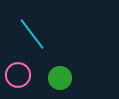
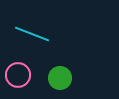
cyan line: rotated 32 degrees counterclockwise
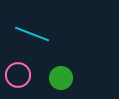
green circle: moved 1 px right
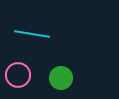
cyan line: rotated 12 degrees counterclockwise
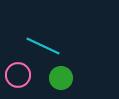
cyan line: moved 11 px right, 12 px down; rotated 16 degrees clockwise
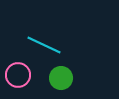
cyan line: moved 1 px right, 1 px up
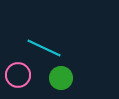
cyan line: moved 3 px down
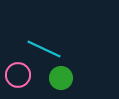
cyan line: moved 1 px down
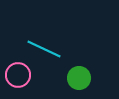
green circle: moved 18 px right
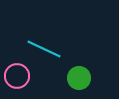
pink circle: moved 1 px left, 1 px down
